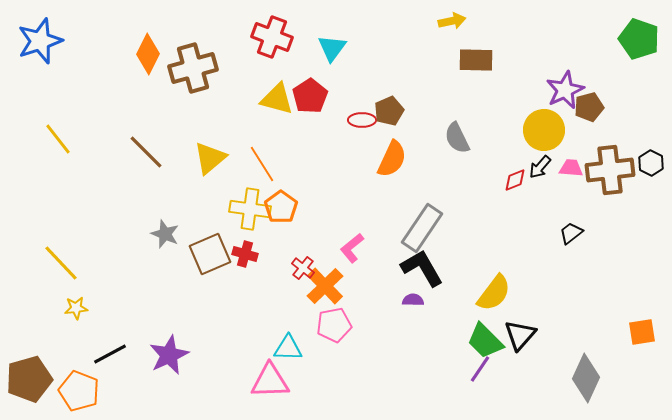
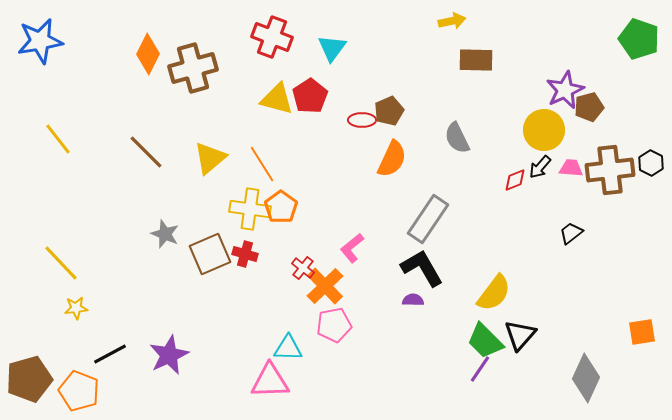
blue star at (40, 41): rotated 9 degrees clockwise
gray rectangle at (422, 228): moved 6 px right, 9 px up
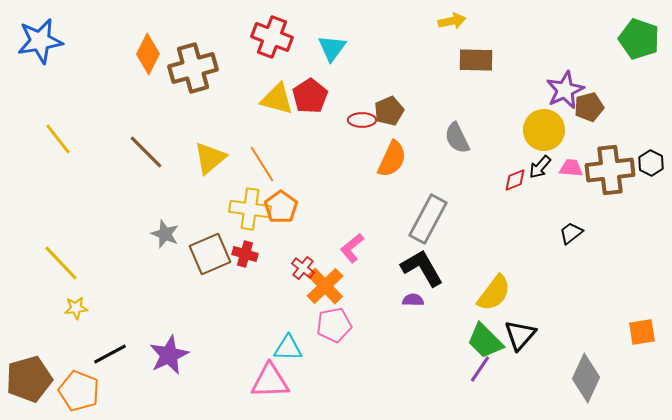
gray rectangle at (428, 219): rotated 6 degrees counterclockwise
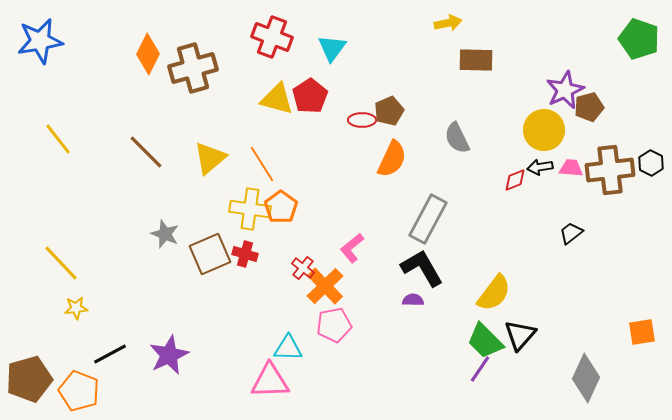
yellow arrow at (452, 21): moved 4 px left, 2 px down
black arrow at (540, 167): rotated 40 degrees clockwise
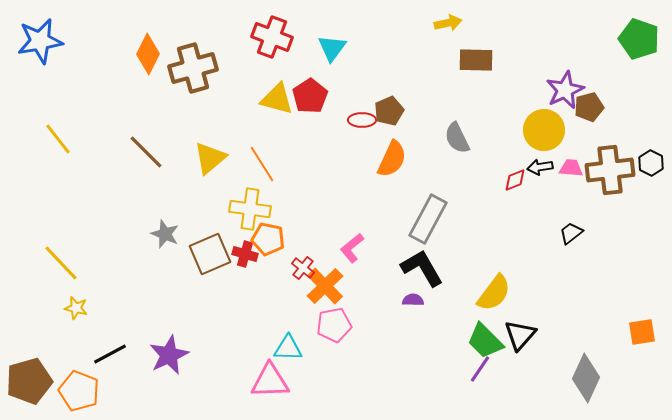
orange pentagon at (281, 207): moved 13 px left, 32 px down; rotated 24 degrees counterclockwise
yellow star at (76, 308): rotated 20 degrees clockwise
brown pentagon at (29, 379): moved 2 px down
